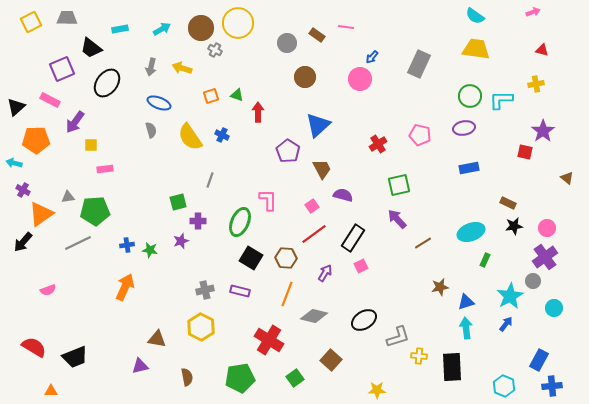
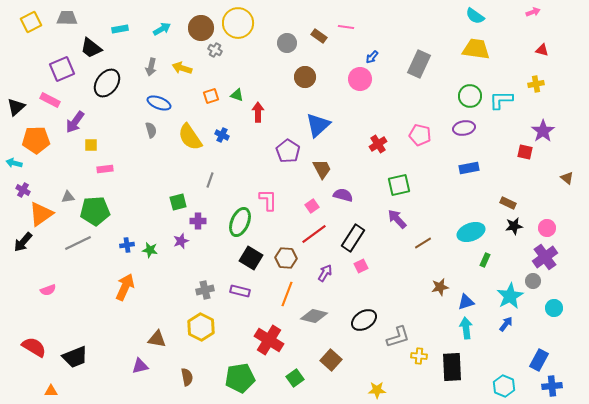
brown rectangle at (317, 35): moved 2 px right, 1 px down
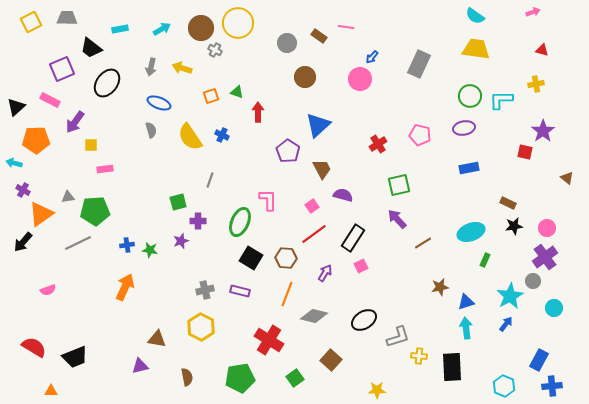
green triangle at (237, 95): moved 3 px up
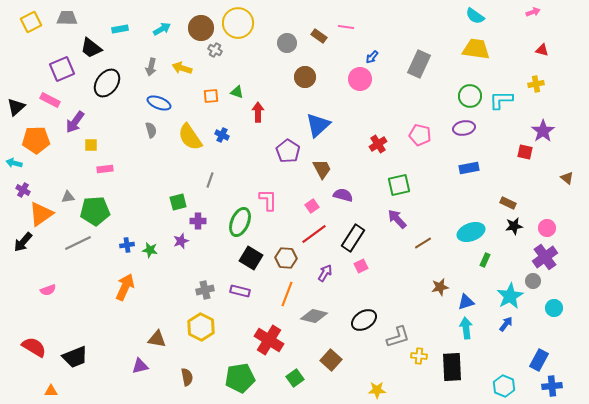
orange square at (211, 96): rotated 14 degrees clockwise
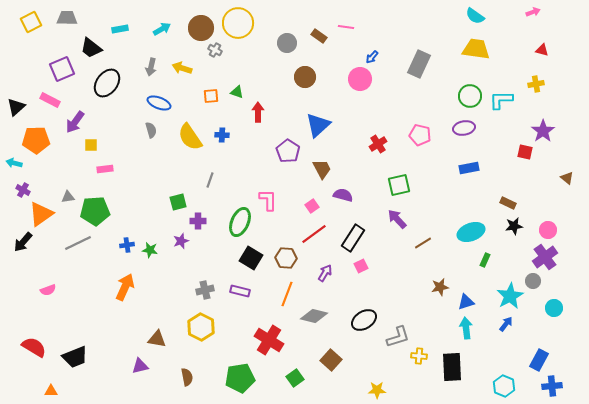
blue cross at (222, 135): rotated 24 degrees counterclockwise
pink circle at (547, 228): moved 1 px right, 2 px down
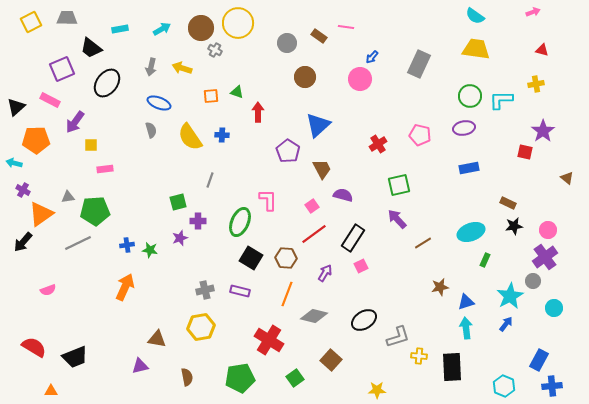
purple star at (181, 241): moved 1 px left, 3 px up
yellow hexagon at (201, 327): rotated 24 degrees clockwise
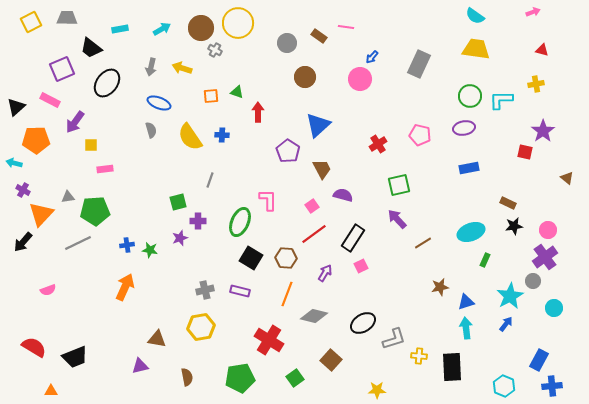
orange triangle at (41, 214): rotated 12 degrees counterclockwise
black ellipse at (364, 320): moved 1 px left, 3 px down
gray L-shape at (398, 337): moved 4 px left, 2 px down
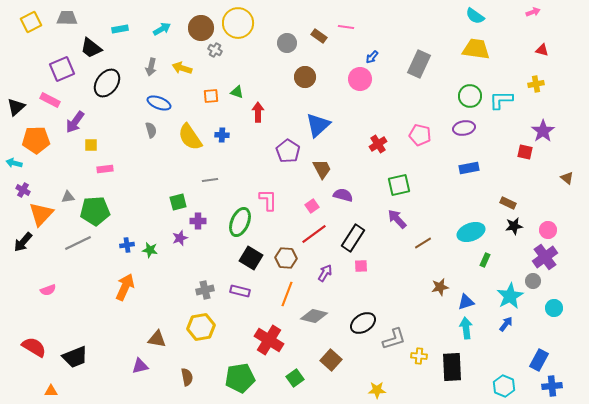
gray line at (210, 180): rotated 63 degrees clockwise
pink square at (361, 266): rotated 24 degrees clockwise
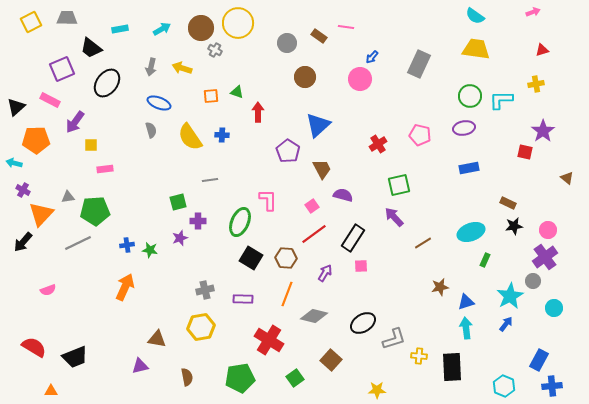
red triangle at (542, 50): rotated 32 degrees counterclockwise
purple arrow at (397, 219): moved 3 px left, 2 px up
purple rectangle at (240, 291): moved 3 px right, 8 px down; rotated 12 degrees counterclockwise
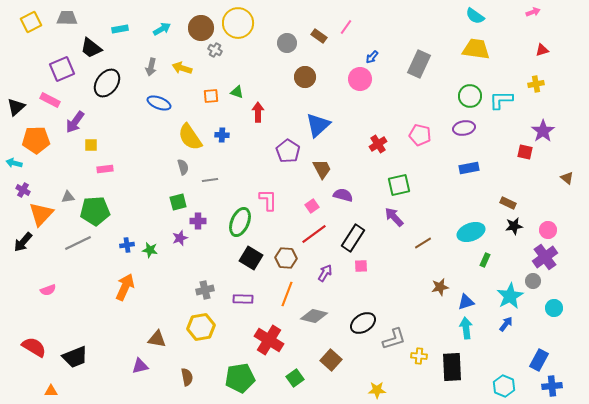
pink line at (346, 27): rotated 63 degrees counterclockwise
gray semicircle at (151, 130): moved 32 px right, 37 px down
